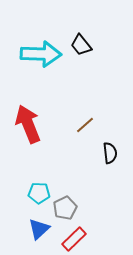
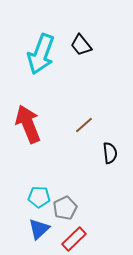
cyan arrow: rotated 108 degrees clockwise
brown line: moved 1 px left
cyan pentagon: moved 4 px down
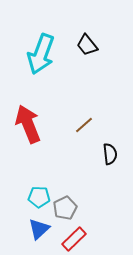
black trapezoid: moved 6 px right
black semicircle: moved 1 px down
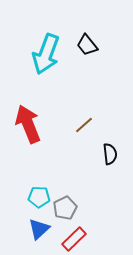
cyan arrow: moved 5 px right
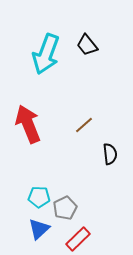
red rectangle: moved 4 px right
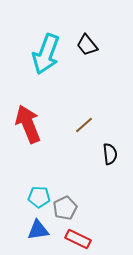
blue triangle: moved 1 px left, 1 px down; rotated 35 degrees clockwise
red rectangle: rotated 70 degrees clockwise
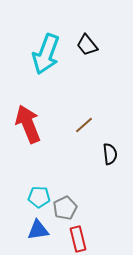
red rectangle: rotated 50 degrees clockwise
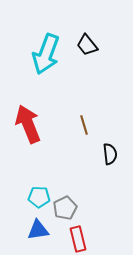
brown line: rotated 66 degrees counterclockwise
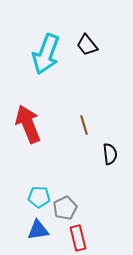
red rectangle: moved 1 px up
